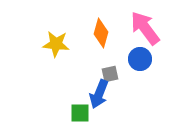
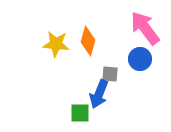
orange diamond: moved 13 px left, 8 px down
gray square: rotated 18 degrees clockwise
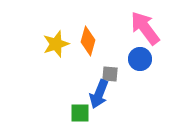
yellow star: rotated 24 degrees counterclockwise
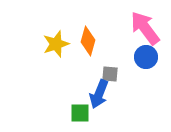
blue circle: moved 6 px right, 2 px up
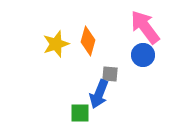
pink arrow: moved 1 px up
blue circle: moved 3 px left, 2 px up
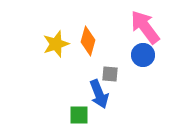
blue arrow: rotated 44 degrees counterclockwise
green square: moved 1 px left, 2 px down
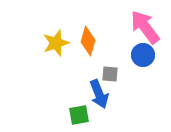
yellow star: moved 1 px up
green square: rotated 10 degrees counterclockwise
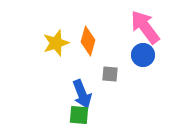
blue arrow: moved 17 px left
green square: rotated 15 degrees clockwise
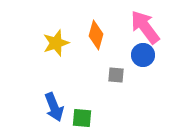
orange diamond: moved 8 px right, 6 px up
gray square: moved 6 px right, 1 px down
blue arrow: moved 28 px left, 13 px down
green square: moved 3 px right, 3 px down
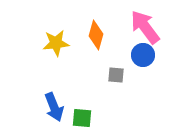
yellow star: rotated 12 degrees clockwise
